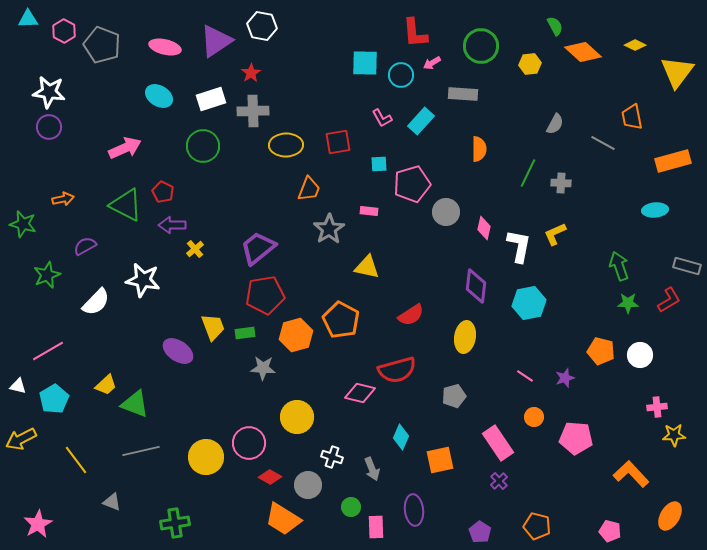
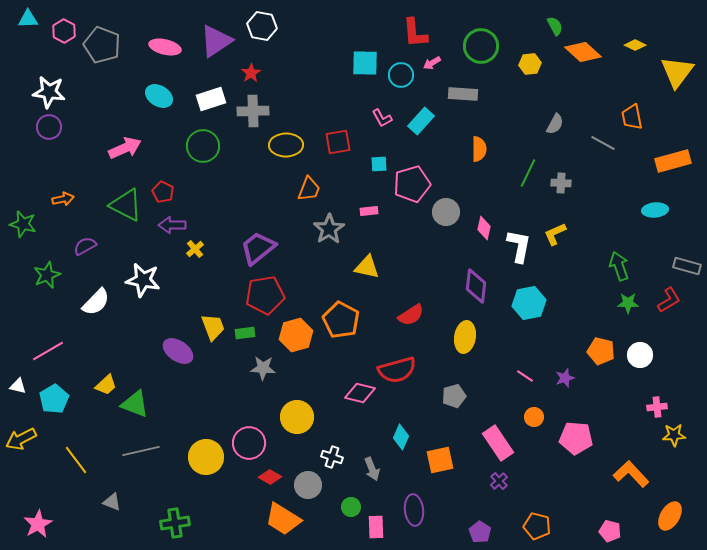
pink rectangle at (369, 211): rotated 12 degrees counterclockwise
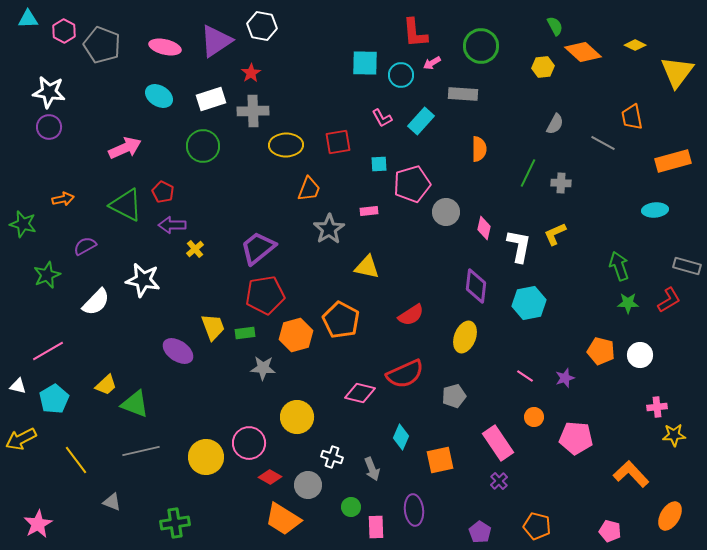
yellow hexagon at (530, 64): moved 13 px right, 3 px down
yellow ellipse at (465, 337): rotated 12 degrees clockwise
red semicircle at (397, 370): moved 8 px right, 4 px down; rotated 9 degrees counterclockwise
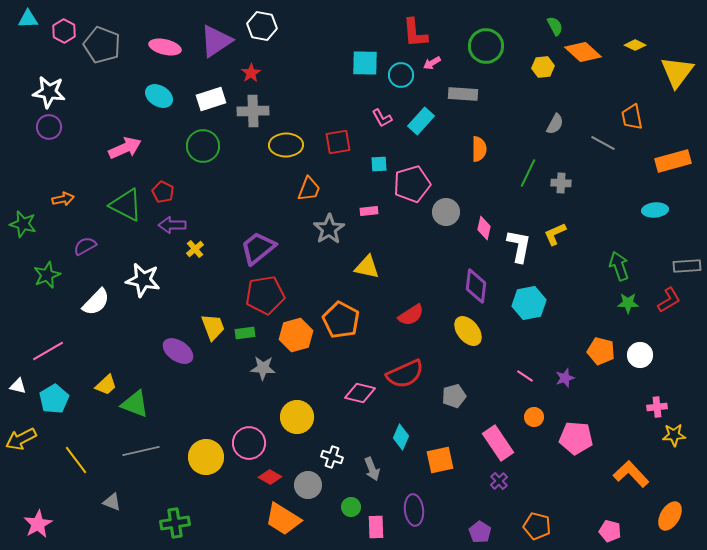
green circle at (481, 46): moved 5 px right
gray rectangle at (687, 266): rotated 20 degrees counterclockwise
yellow ellipse at (465, 337): moved 3 px right, 6 px up; rotated 60 degrees counterclockwise
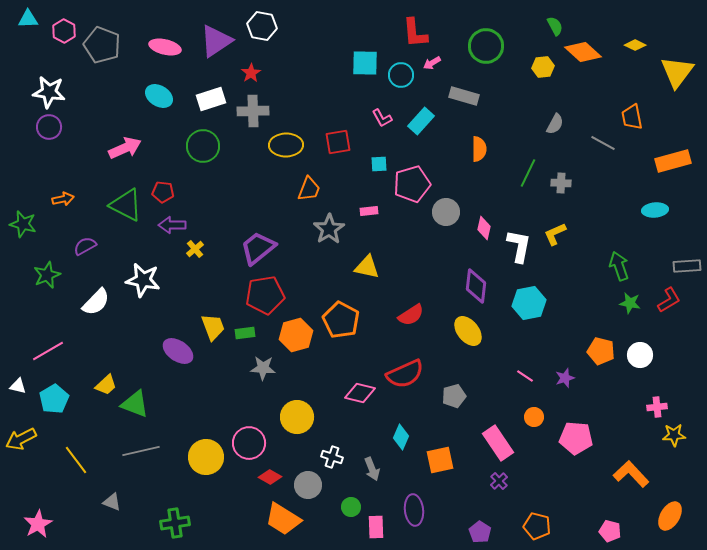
gray rectangle at (463, 94): moved 1 px right, 2 px down; rotated 12 degrees clockwise
red pentagon at (163, 192): rotated 20 degrees counterclockwise
green star at (628, 303): moved 2 px right; rotated 10 degrees clockwise
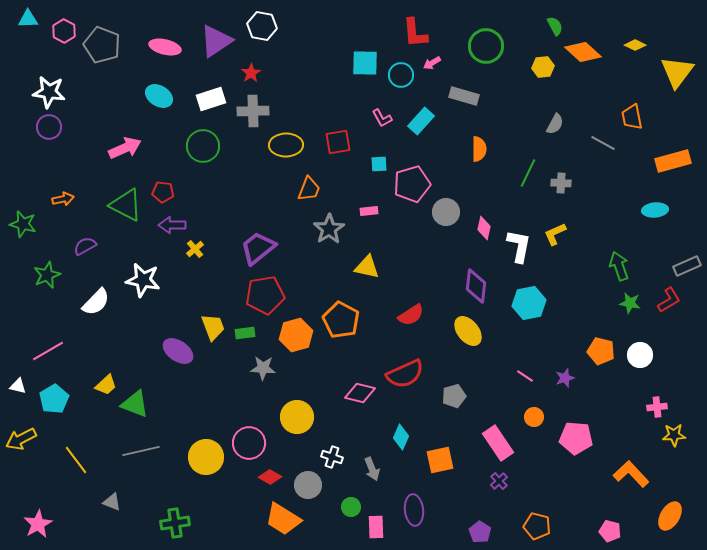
gray rectangle at (687, 266): rotated 20 degrees counterclockwise
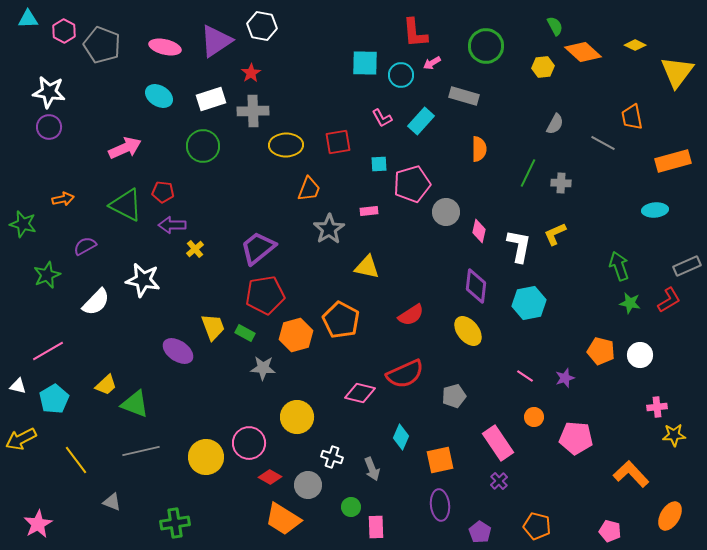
pink diamond at (484, 228): moved 5 px left, 3 px down
green rectangle at (245, 333): rotated 36 degrees clockwise
purple ellipse at (414, 510): moved 26 px right, 5 px up
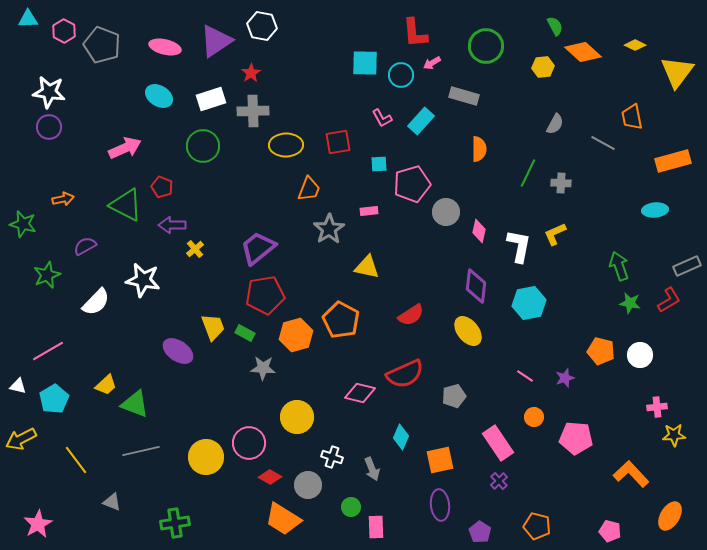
red pentagon at (163, 192): moved 1 px left, 5 px up; rotated 15 degrees clockwise
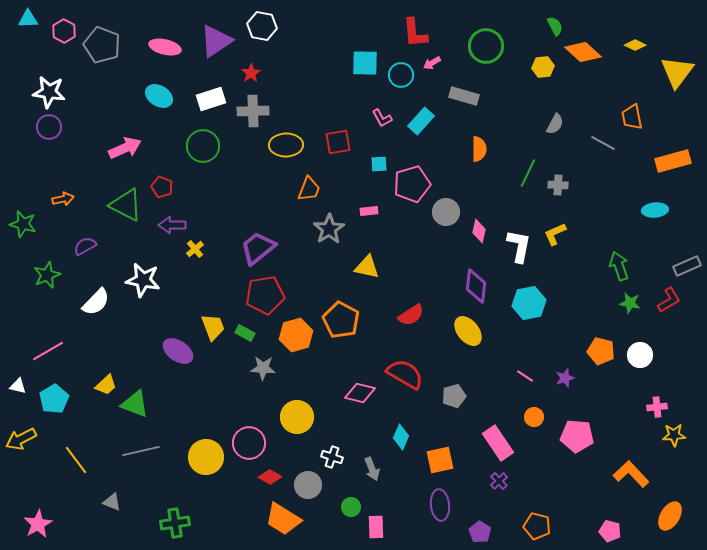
gray cross at (561, 183): moved 3 px left, 2 px down
red semicircle at (405, 374): rotated 126 degrees counterclockwise
pink pentagon at (576, 438): moved 1 px right, 2 px up
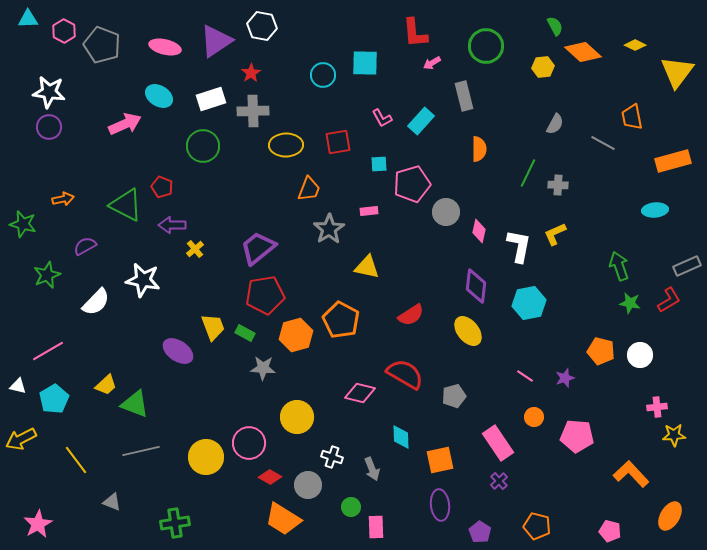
cyan circle at (401, 75): moved 78 px left
gray rectangle at (464, 96): rotated 60 degrees clockwise
pink arrow at (125, 148): moved 24 px up
cyan diamond at (401, 437): rotated 25 degrees counterclockwise
